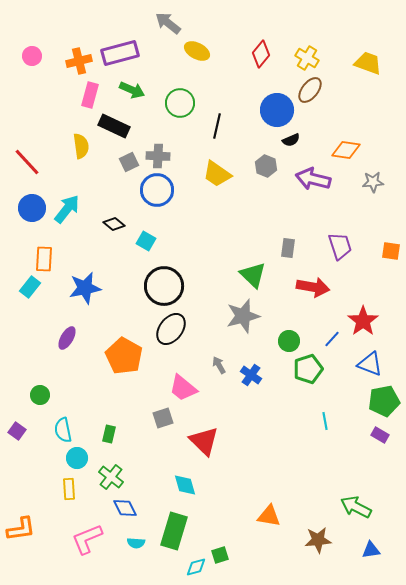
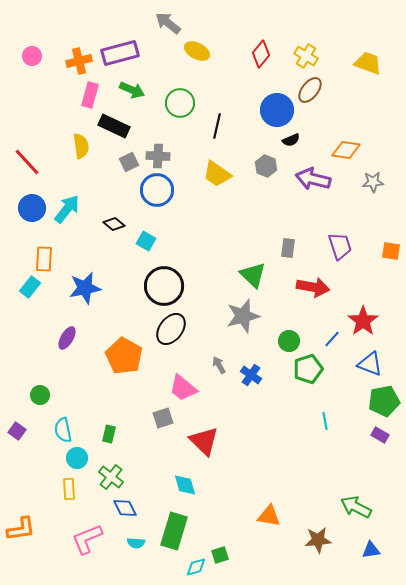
yellow cross at (307, 58): moved 1 px left, 2 px up
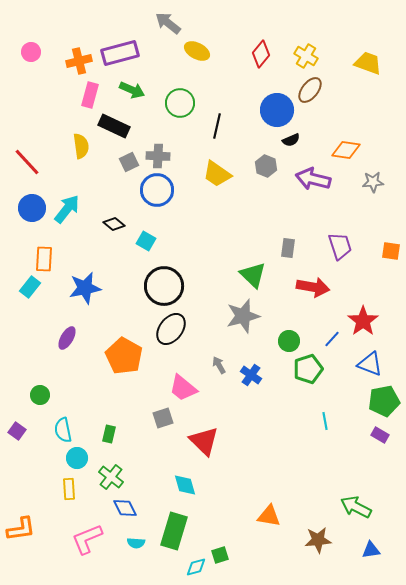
pink circle at (32, 56): moved 1 px left, 4 px up
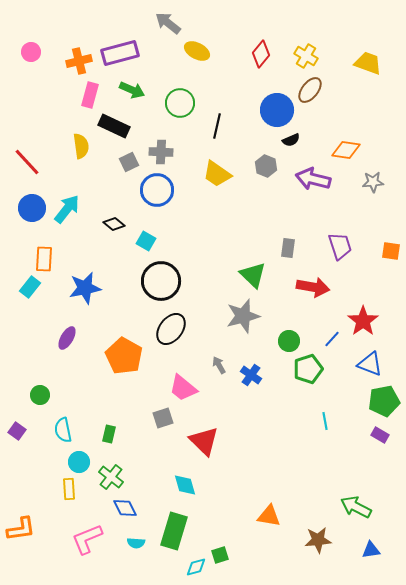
gray cross at (158, 156): moved 3 px right, 4 px up
black circle at (164, 286): moved 3 px left, 5 px up
cyan circle at (77, 458): moved 2 px right, 4 px down
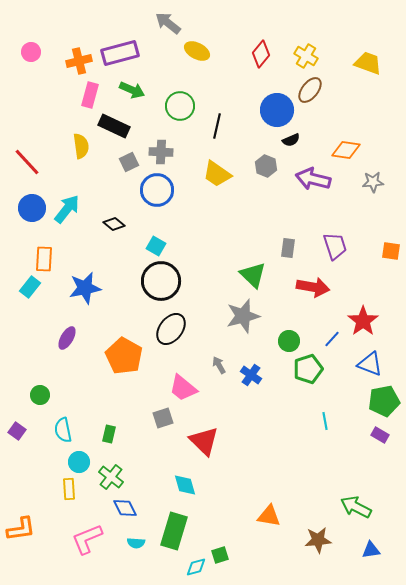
green circle at (180, 103): moved 3 px down
cyan square at (146, 241): moved 10 px right, 5 px down
purple trapezoid at (340, 246): moved 5 px left
